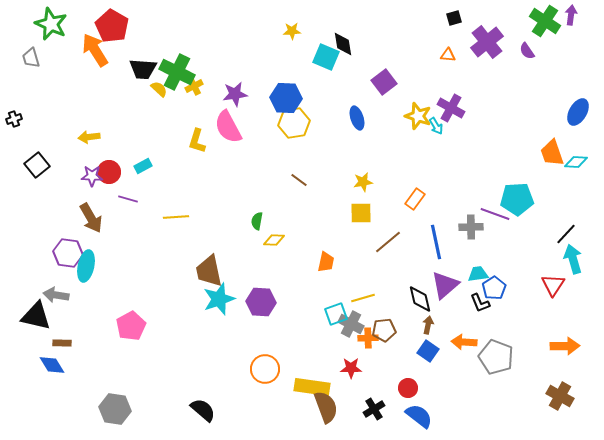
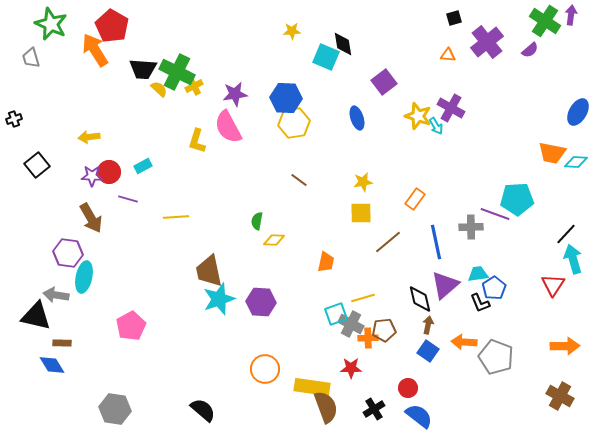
purple semicircle at (527, 51): moved 3 px right, 1 px up; rotated 96 degrees counterclockwise
orange trapezoid at (552, 153): rotated 60 degrees counterclockwise
cyan ellipse at (86, 266): moved 2 px left, 11 px down
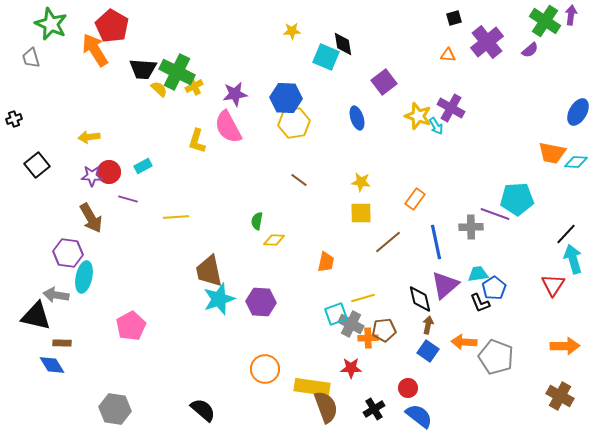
yellow star at (363, 182): moved 2 px left; rotated 18 degrees clockwise
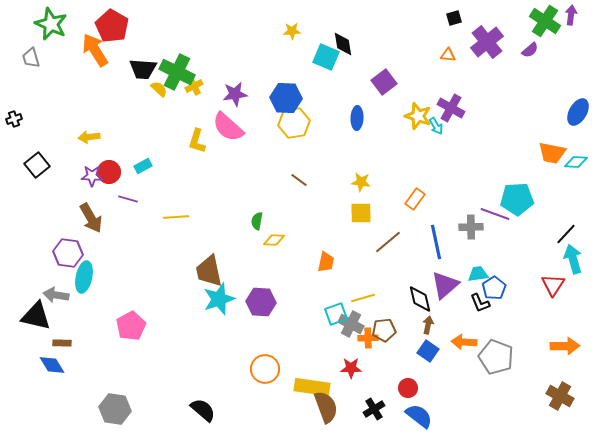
blue ellipse at (357, 118): rotated 20 degrees clockwise
pink semicircle at (228, 127): rotated 20 degrees counterclockwise
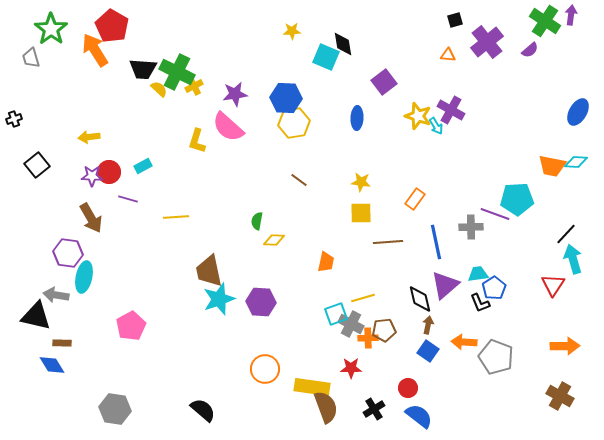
black square at (454, 18): moved 1 px right, 2 px down
green star at (51, 24): moved 5 px down; rotated 12 degrees clockwise
purple cross at (451, 108): moved 2 px down
orange trapezoid at (552, 153): moved 13 px down
brown line at (388, 242): rotated 36 degrees clockwise
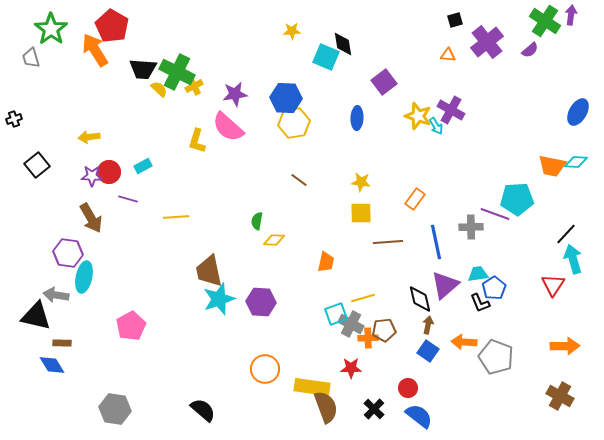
black cross at (374, 409): rotated 15 degrees counterclockwise
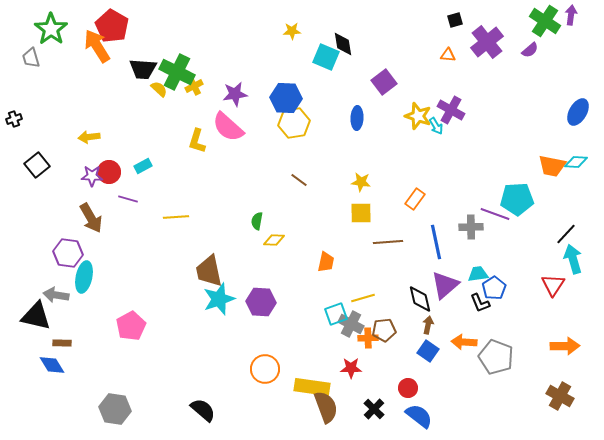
orange arrow at (95, 50): moved 2 px right, 4 px up
